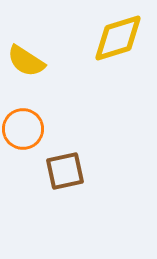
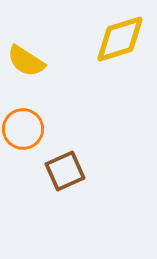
yellow diamond: moved 2 px right, 1 px down
brown square: rotated 12 degrees counterclockwise
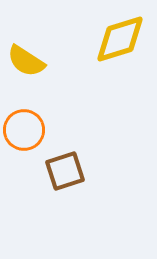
orange circle: moved 1 px right, 1 px down
brown square: rotated 6 degrees clockwise
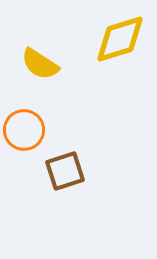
yellow semicircle: moved 14 px right, 3 px down
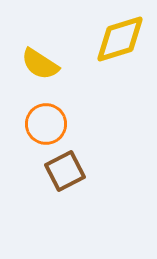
orange circle: moved 22 px right, 6 px up
brown square: rotated 9 degrees counterclockwise
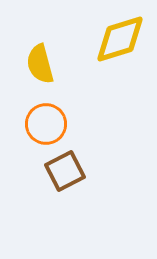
yellow semicircle: rotated 42 degrees clockwise
